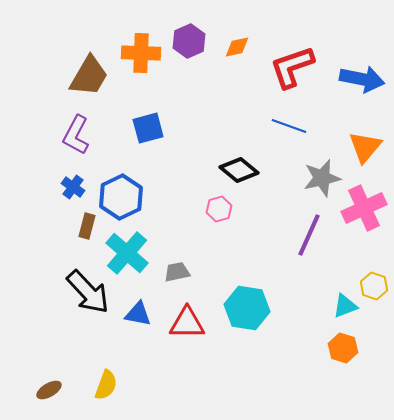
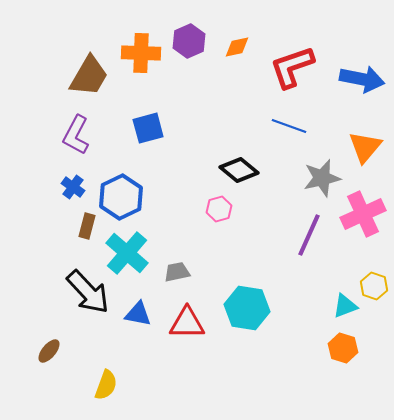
pink cross: moved 1 px left, 6 px down
brown ellipse: moved 39 px up; rotated 20 degrees counterclockwise
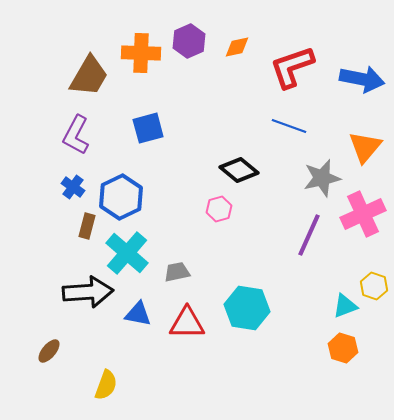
black arrow: rotated 51 degrees counterclockwise
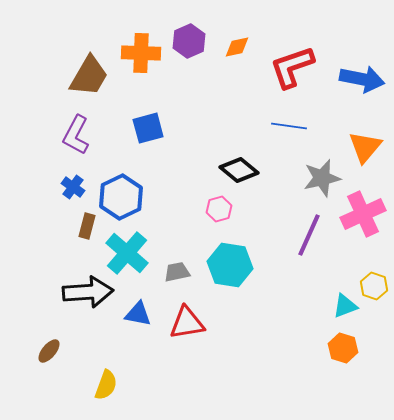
blue line: rotated 12 degrees counterclockwise
cyan hexagon: moved 17 px left, 43 px up
red triangle: rotated 9 degrees counterclockwise
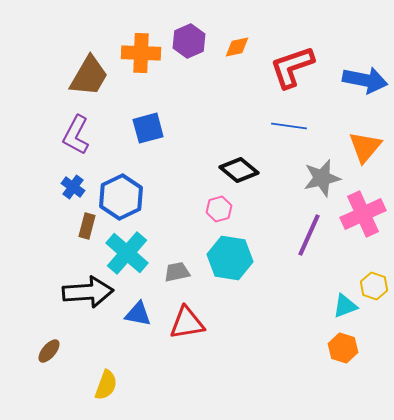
blue arrow: moved 3 px right, 1 px down
cyan hexagon: moved 7 px up
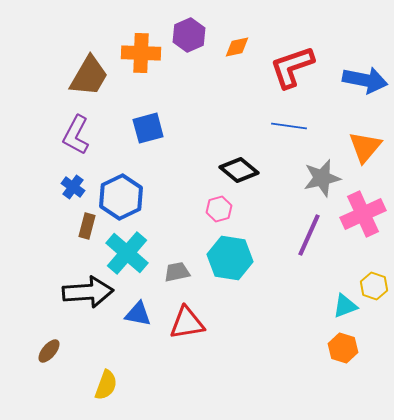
purple hexagon: moved 6 px up
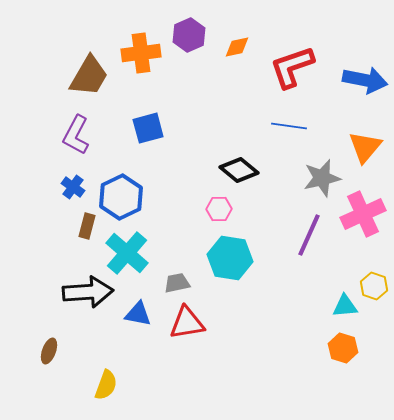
orange cross: rotated 9 degrees counterclockwise
pink hexagon: rotated 15 degrees clockwise
gray trapezoid: moved 11 px down
cyan triangle: rotated 16 degrees clockwise
brown ellipse: rotated 20 degrees counterclockwise
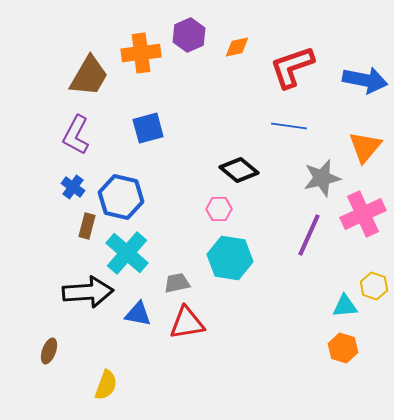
blue hexagon: rotated 21 degrees counterclockwise
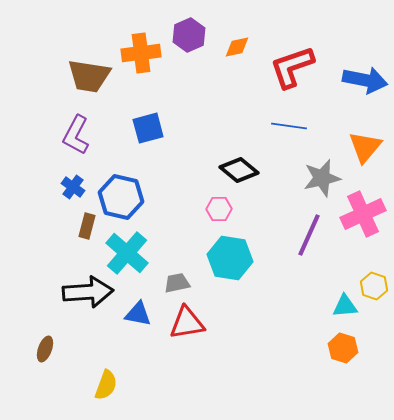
brown trapezoid: rotated 69 degrees clockwise
brown ellipse: moved 4 px left, 2 px up
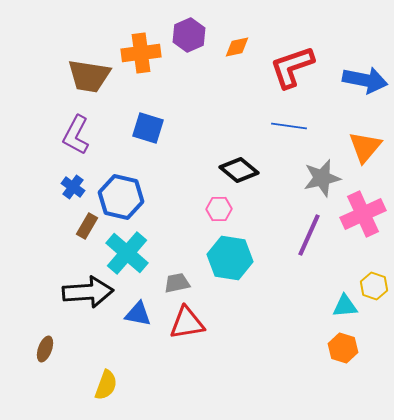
blue square: rotated 32 degrees clockwise
brown rectangle: rotated 15 degrees clockwise
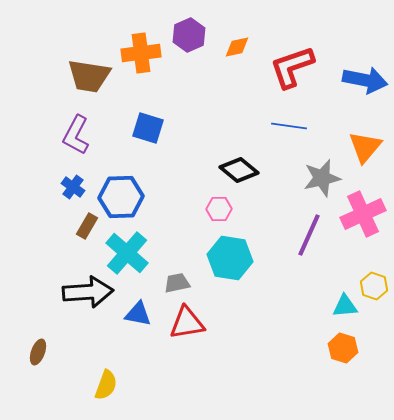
blue hexagon: rotated 15 degrees counterclockwise
brown ellipse: moved 7 px left, 3 px down
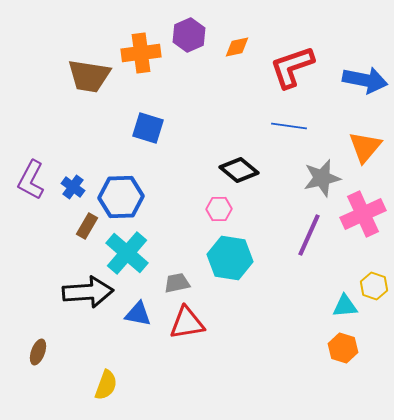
purple L-shape: moved 45 px left, 45 px down
